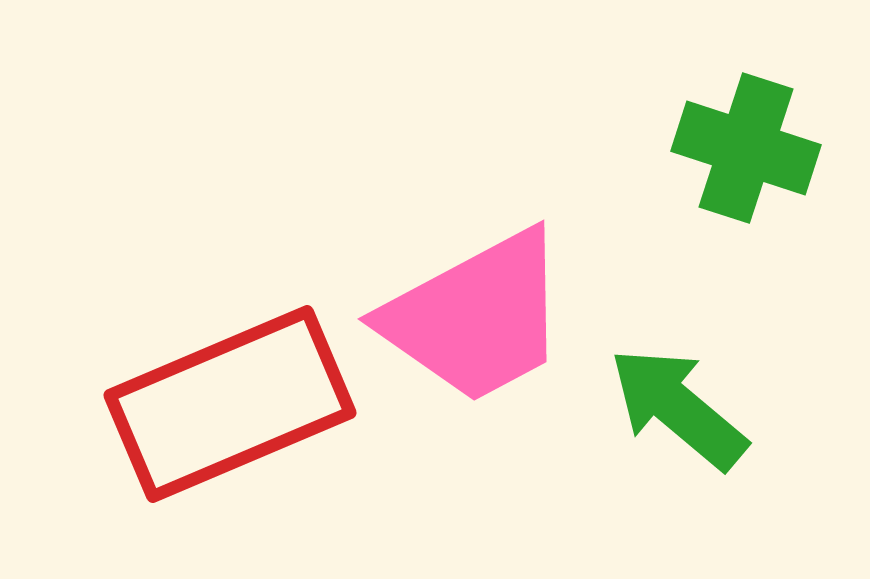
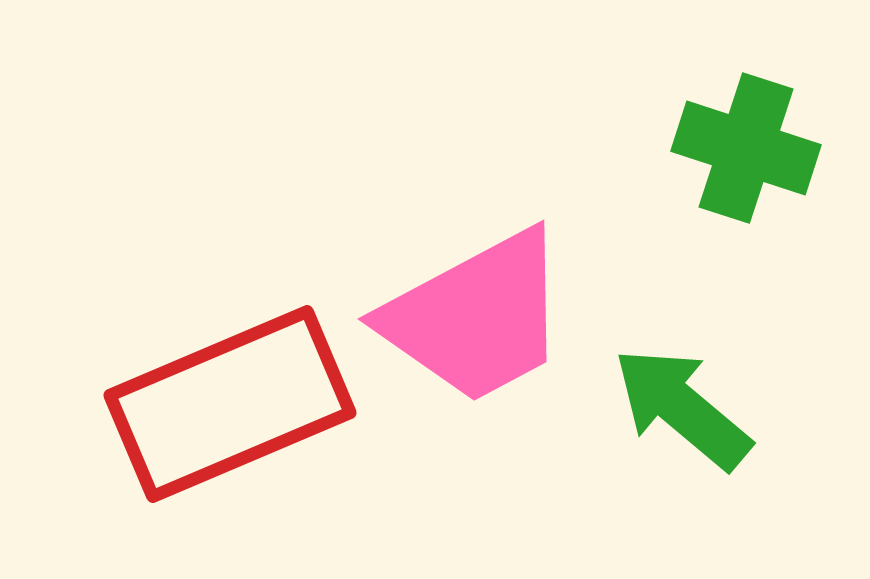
green arrow: moved 4 px right
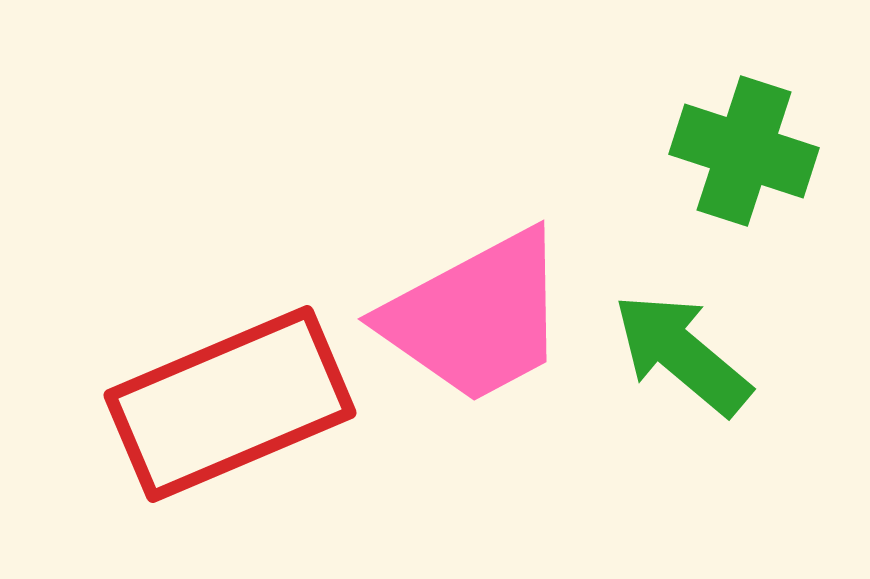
green cross: moved 2 px left, 3 px down
green arrow: moved 54 px up
